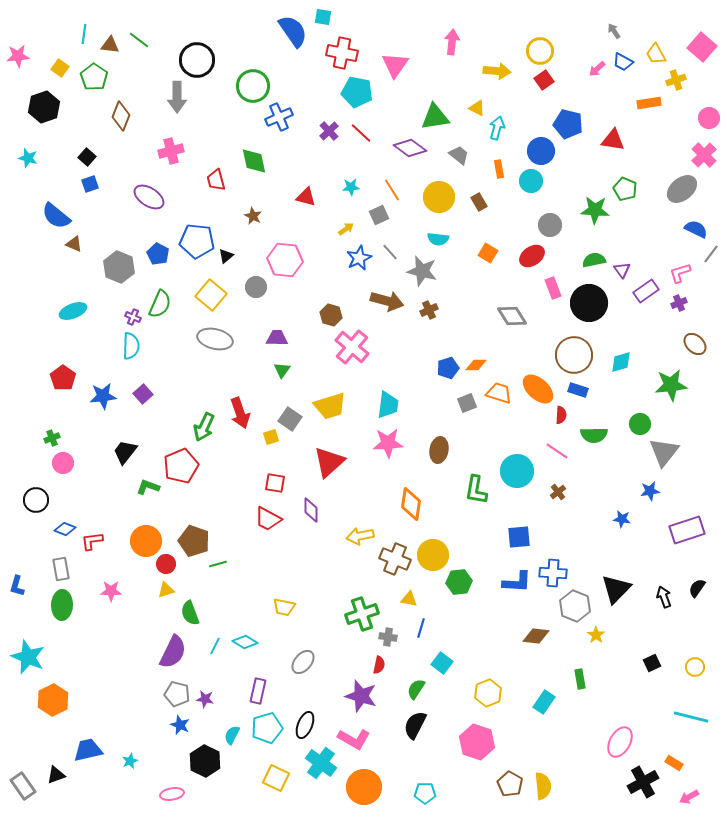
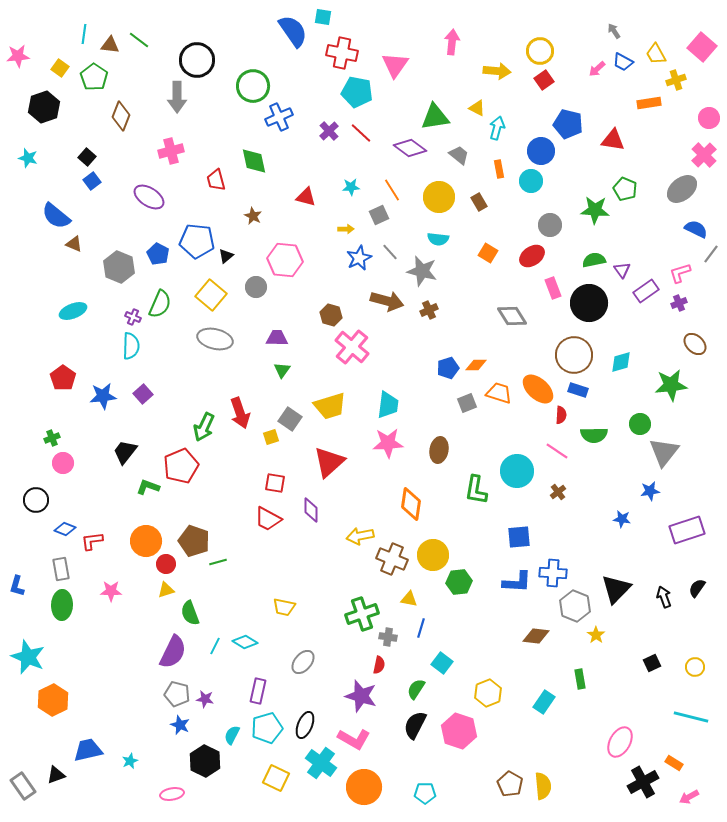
blue square at (90, 184): moved 2 px right, 3 px up; rotated 18 degrees counterclockwise
yellow arrow at (346, 229): rotated 35 degrees clockwise
brown cross at (395, 559): moved 3 px left
green line at (218, 564): moved 2 px up
pink hexagon at (477, 742): moved 18 px left, 11 px up
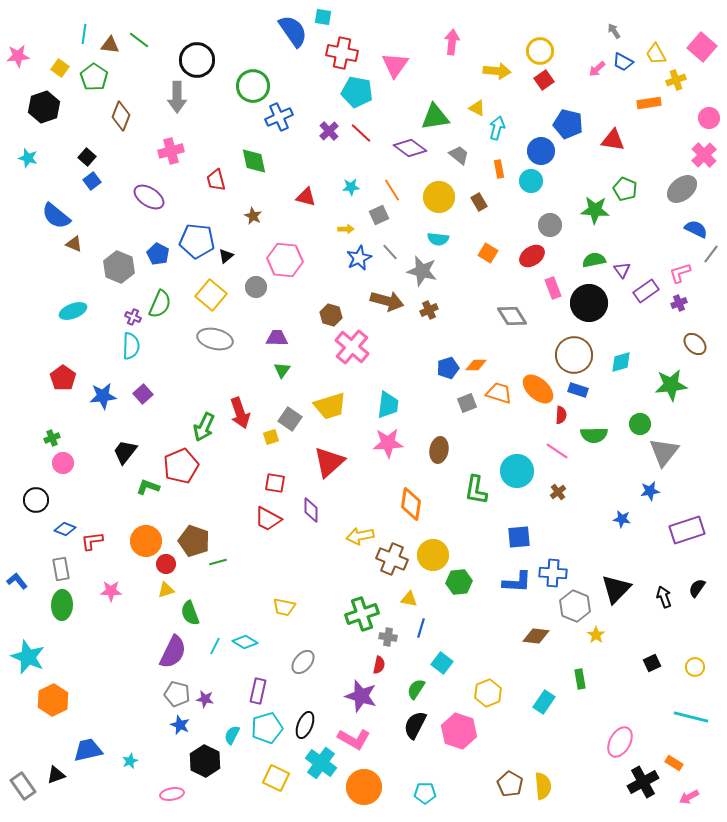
blue L-shape at (17, 586): moved 5 px up; rotated 125 degrees clockwise
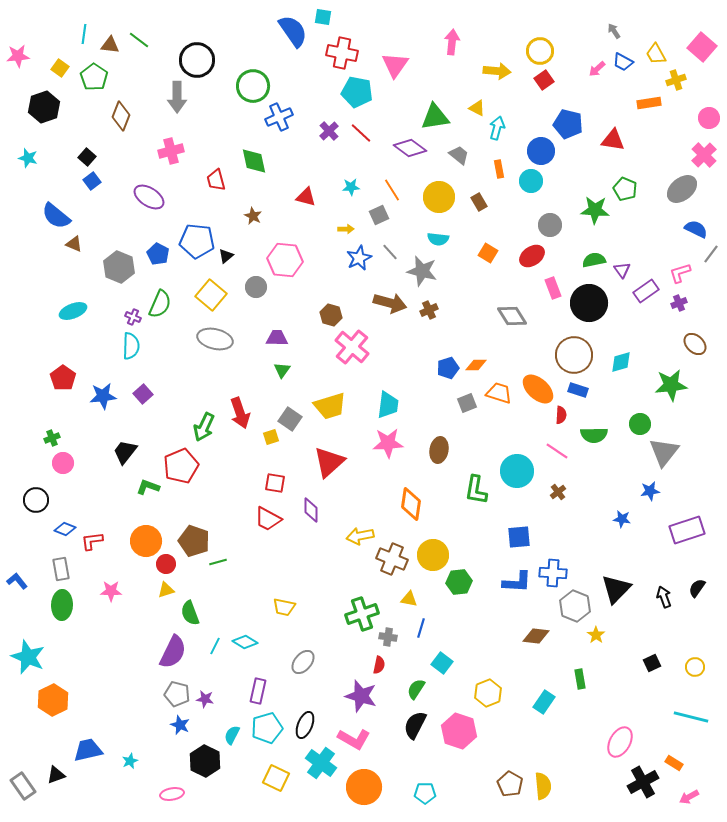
brown arrow at (387, 301): moved 3 px right, 2 px down
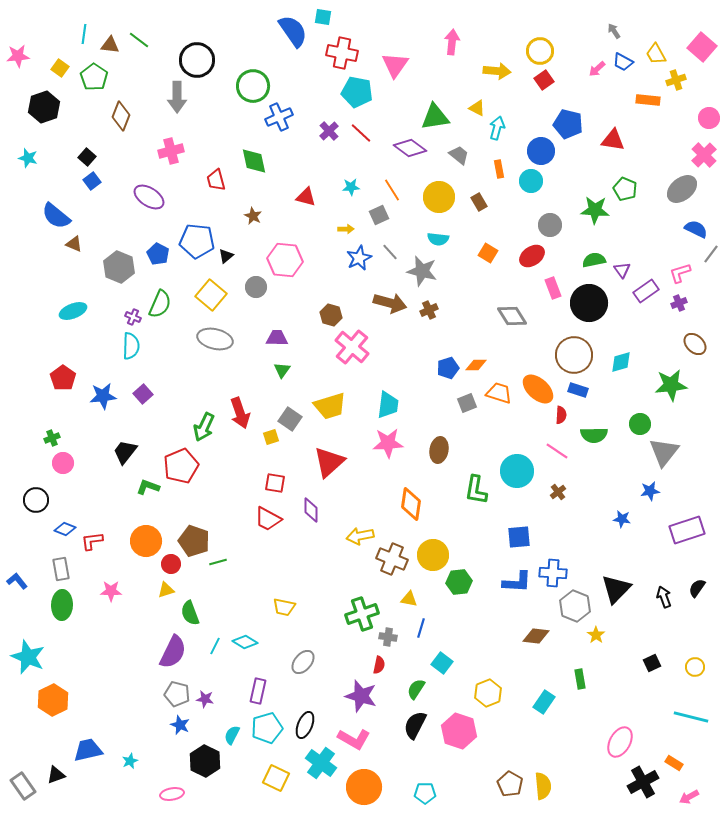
orange rectangle at (649, 103): moved 1 px left, 3 px up; rotated 15 degrees clockwise
red circle at (166, 564): moved 5 px right
